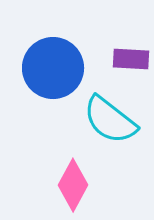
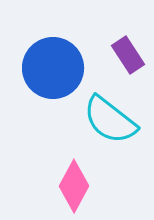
purple rectangle: moved 3 px left, 4 px up; rotated 54 degrees clockwise
pink diamond: moved 1 px right, 1 px down
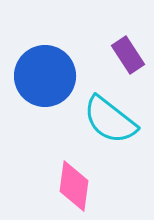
blue circle: moved 8 px left, 8 px down
pink diamond: rotated 21 degrees counterclockwise
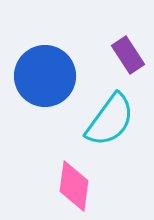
cyan semicircle: rotated 92 degrees counterclockwise
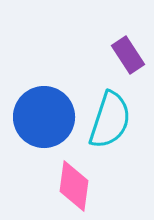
blue circle: moved 1 px left, 41 px down
cyan semicircle: rotated 18 degrees counterclockwise
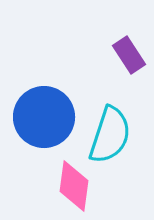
purple rectangle: moved 1 px right
cyan semicircle: moved 15 px down
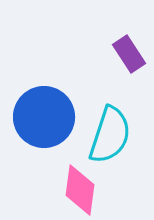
purple rectangle: moved 1 px up
pink diamond: moved 6 px right, 4 px down
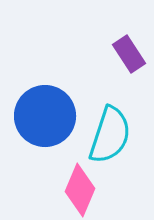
blue circle: moved 1 px right, 1 px up
pink diamond: rotated 15 degrees clockwise
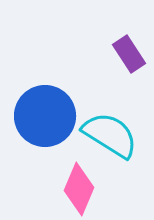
cyan semicircle: rotated 76 degrees counterclockwise
pink diamond: moved 1 px left, 1 px up
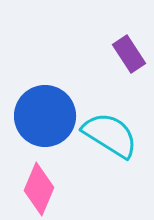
pink diamond: moved 40 px left
